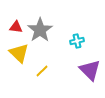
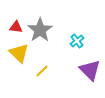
cyan cross: rotated 24 degrees counterclockwise
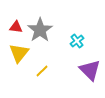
yellow triangle: rotated 25 degrees clockwise
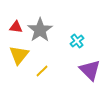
yellow triangle: moved 2 px down
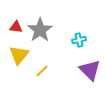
cyan cross: moved 2 px right, 1 px up; rotated 24 degrees clockwise
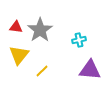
purple triangle: rotated 40 degrees counterclockwise
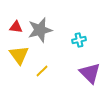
gray star: rotated 20 degrees clockwise
yellow triangle: rotated 15 degrees counterclockwise
purple triangle: moved 3 px down; rotated 40 degrees clockwise
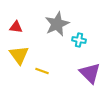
gray star: moved 17 px right, 6 px up; rotated 10 degrees counterclockwise
cyan cross: rotated 24 degrees clockwise
yellow line: rotated 64 degrees clockwise
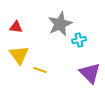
gray star: moved 3 px right
cyan cross: rotated 24 degrees counterclockwise
yellow line: moved 2 px left, 1 px up
